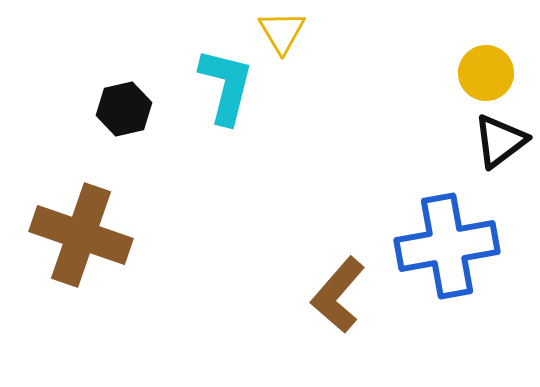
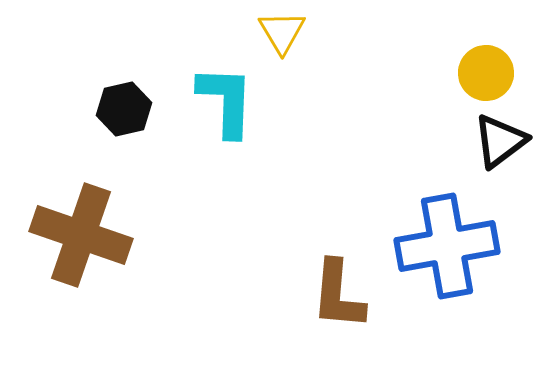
cyan L-shape: moved 15 px down; rotated 12 degrees counterclockwise
brown L-shape: rotated 36 degrees counterclockwise
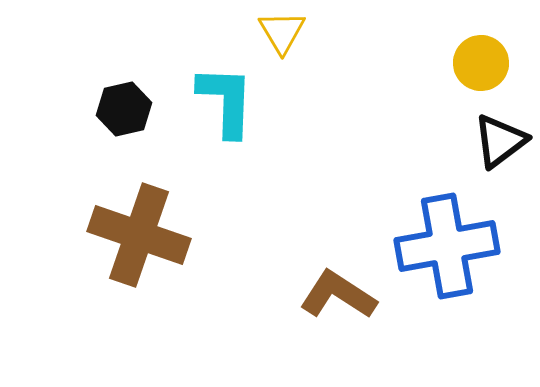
yellow circle: moved 5 px left, 10 px up
brown cross: moved 58 px right
brown L-shape: rotated 118 degrees clockwise
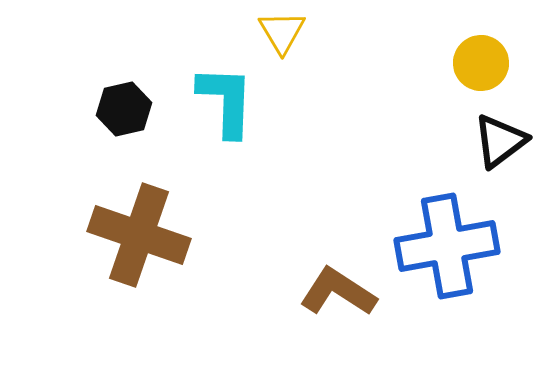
brown L-shape: moved 3 px up
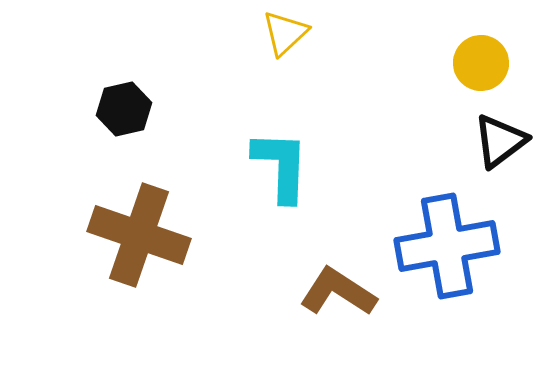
yellow triangle: moved 3 px right, 1 px down; rotated 18 degrees clockwise
cyan L-shape: moved 55 px right, 65 px down
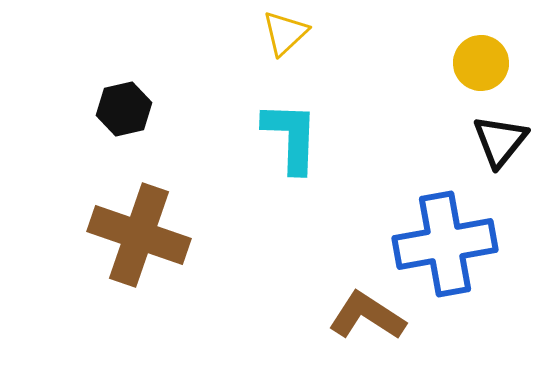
black triangle: rotated 14 degrees counterclockwise
cyan L-shape: moved 10 px right, 29 px up
blue cross: moved 2 px left, 2 px up
brown L-shape: moved 29 px right, 24 px down
